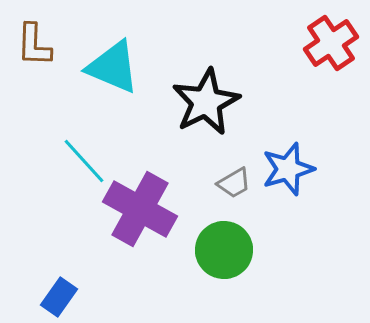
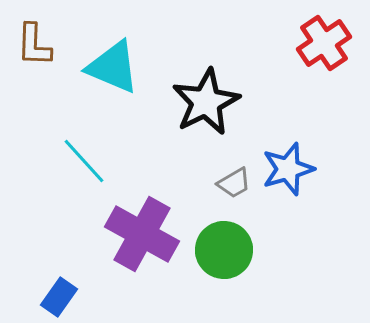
red cross: moved 7 px left
purple cross: moved 2 px right, 25 px down
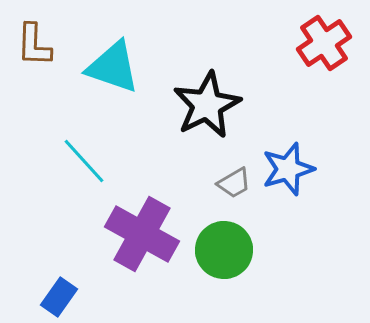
cyan triangle: rotated 4 degrees counterclockwise
black star: moved 1 px right, 3 px down
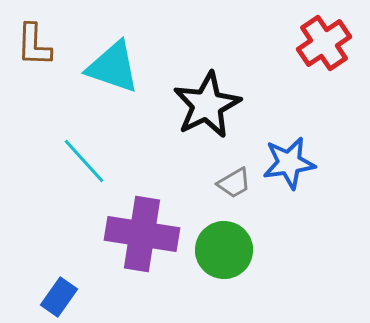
blue star: moved 1 px right, 6 px up; rotated 8 degrees clockwise
purple cross: rotated 20 degrees counterclockwise
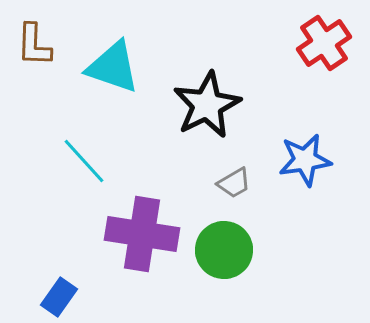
blue star: moved 16 px right, 3 px up
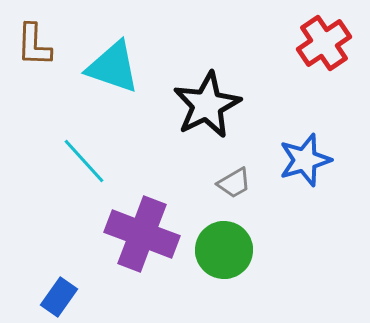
blue star: rotated 8 degrees counterclockwise
purple cross: rotated 12 degrees clockwise
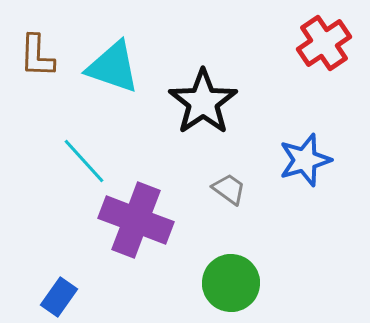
brown L-shape: moved 3 px right, 11 px down
black star: moved 4 px left, 3 px up; rotated 8 degrees counterclockwise
gray trapezoid: moved 5 px left, 6 px down; rotated 114 degrees counterclockwise
purple cross: moved 6 px left, 14 px up
green circle: moved 7 px right, 33 px down
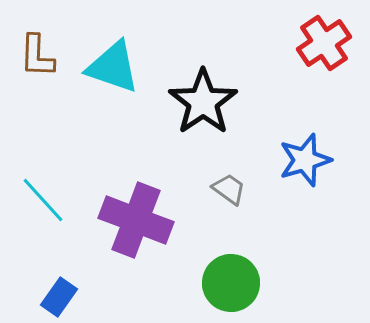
cyan line: moved 41 px left, 39 px down
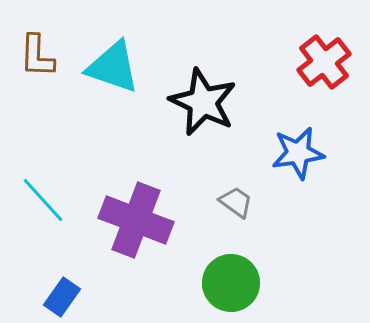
red cross: moved 19 px down; rotated 4 degrees counterclockwise
black star: rotated 12 degrees counterclockwise
blue star: moved 7 px left, 7 px up; rotated 8 degrees clockwise
gray trapezoid: moved 7 px right, 13 px down
blue rectangle: moved 3 px right
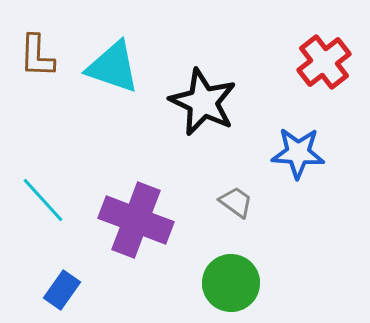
blue star: rotated 12 degrees clockwise
blue rectangle: moved 7 px up
